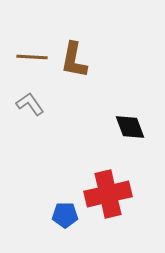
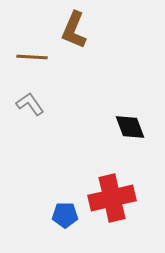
brown L-shape: moved 30 px up; rotated 12 degrees clockwise
red cross: moved 4 px right, 4 px down
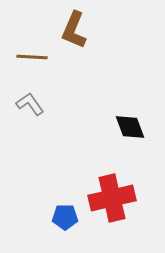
blue pentagon: moved 2 px down
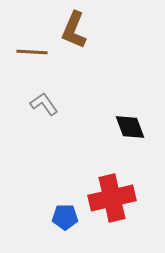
brown line: moved 5 px up
gray L-shape: moved 14 px right
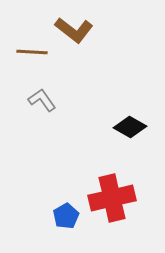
brown L-shape: rotated 75 degrees counterclockwise
gray L-shape: moved 2 px left, 4 px up
black diamond: rotated 40 degrees counterclockwise
blue pentagon: moved 1 px right, 1 px up; rotated 30 degrees counterclockwise
